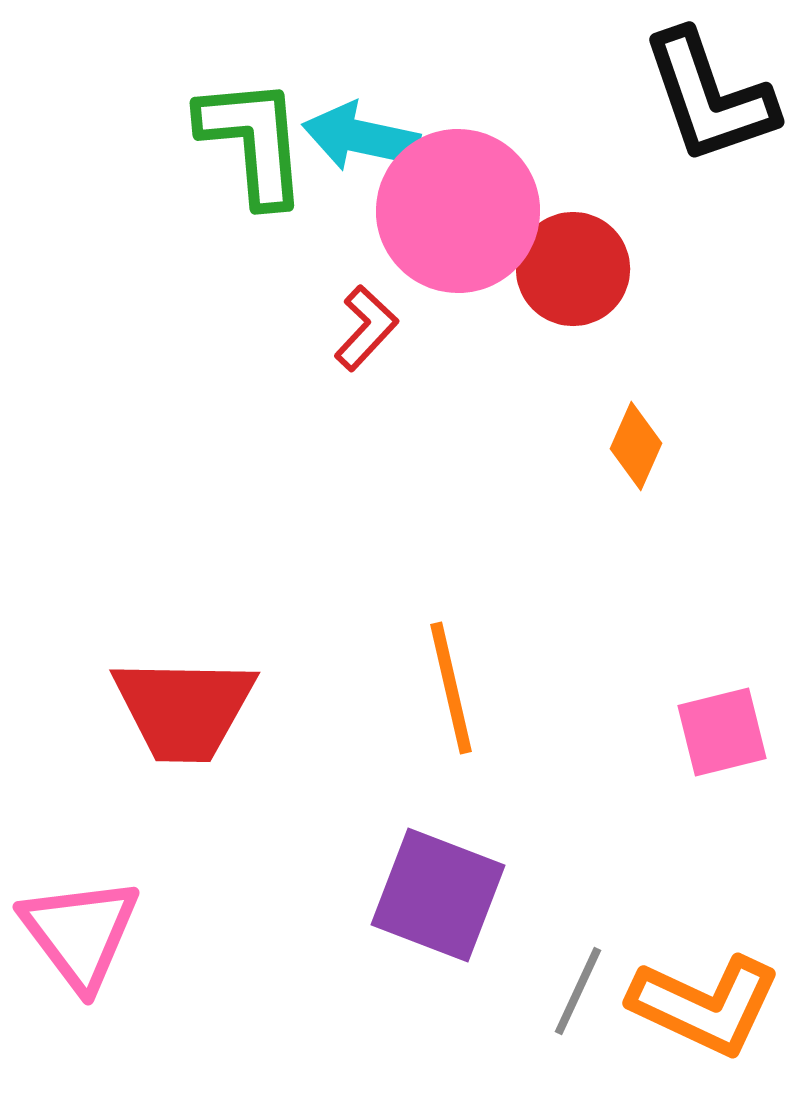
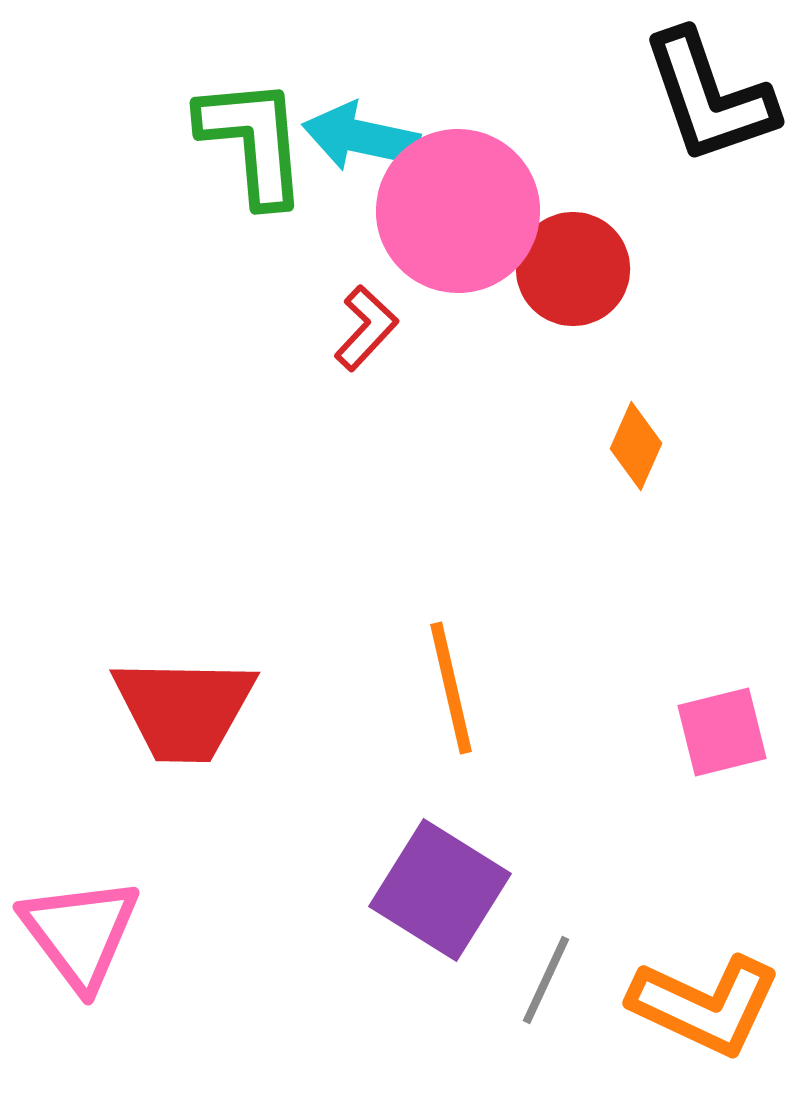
purple square: moved 2 px right, 5 px up; rotated 11 degrees clockwise
gray line: moved 32 px left, 11 px up
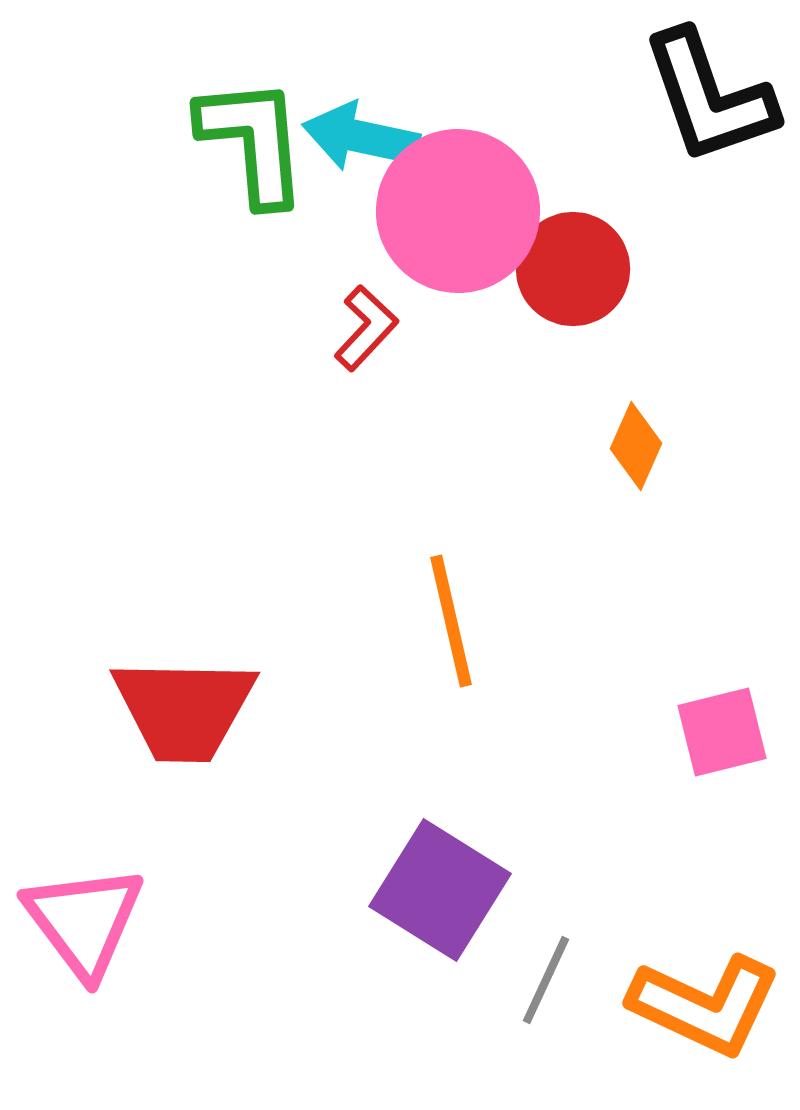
orange line: moved 67 px up
pink triangle: moved 4 px right, 12 px up
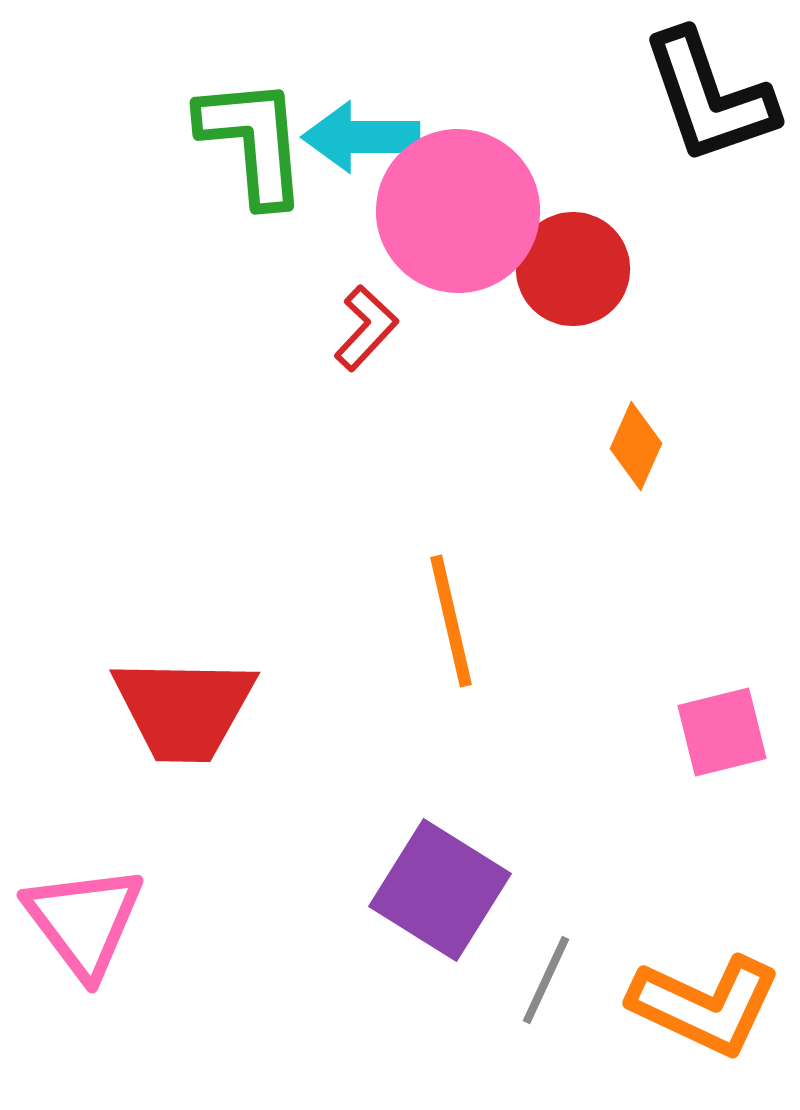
cyan arrow: rotated 12 degrees counterclockwise
